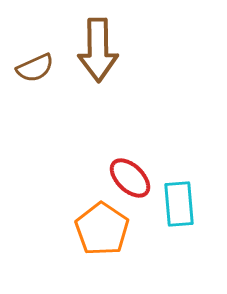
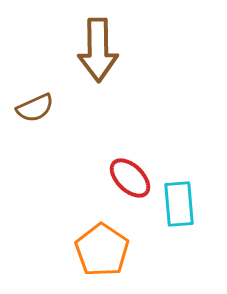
brown semicircle: moved 40 px down
orange pentagon: moved 21 px down
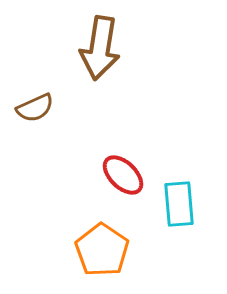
brown arrow: moved 2 px right, 2 px up; rotated 10 degrees clockwise
red ellipse: moved 7 px left, 3 px up
